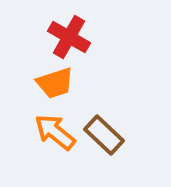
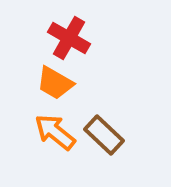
red cross: moved 1 px down
orange trapezoid: rotated 48 degrees clockwise
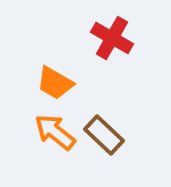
red cross: moved 43 px right
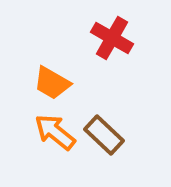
orange trapezoid: moved 3 px left
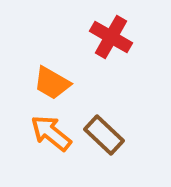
red cross: moved 1 px left, 1 px up
orange arrow: moved 4 px left, 1 px down
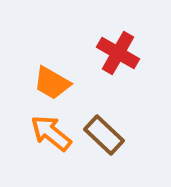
red cross: moved 7 px right, 16 px down
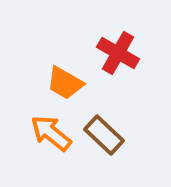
orange trapezoid: moved 13 px right
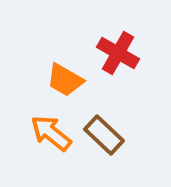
orange trapezoid: moved 3 px up
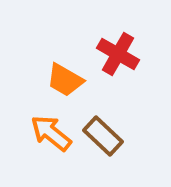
red cross: moved 1 px down
brown rectangle: moved 1 px left, 1 px down
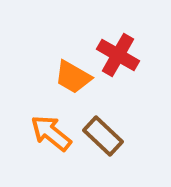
red cross: moved 1 px down
orange trapezoid: moved 8 px right, 3 px up
